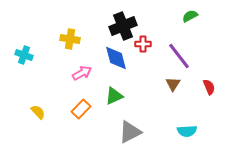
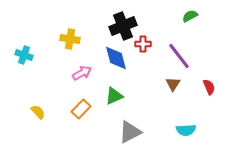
cyan semicircle: moved 1 px left, 1 px up
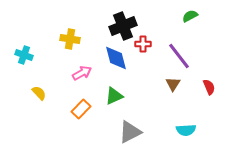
yellow semicircle: moved 1 px right, 19 px up
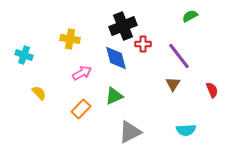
red semicircle: moved 3 px right, 3 px down
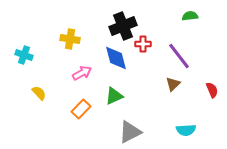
green semicircle: rotated 21 degrees clockwise
brown triangle: rotated 14 degrees clockwise
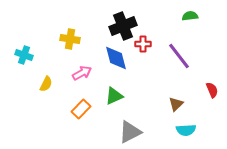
brown triangle: moved 3 px right, 20 px down
yellow semicircle: moved 7 px right, 9 px up; rotated 70 degrees clockwise
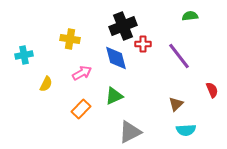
cyan cross: rotated 30 degrees counterclockwise
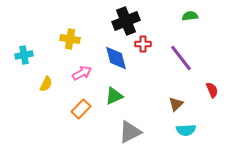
black cross: moved 3 px right, 5 px up
purple line: moved 2 px right, 2 px down
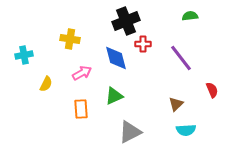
orange rectangle: rotated 48 degrees counterclockwise
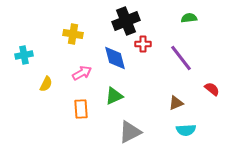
green semicircle: moved 1 px left, 2 px down
yellow cross: moved 3 px right, 5 px up
blue diamond: moved 1 px left
red semicircle: moved 1 px up; rotated 28 degrees counterclockwise
brown triangle: moved 1 px up; rotated 21 degrees clockwise
